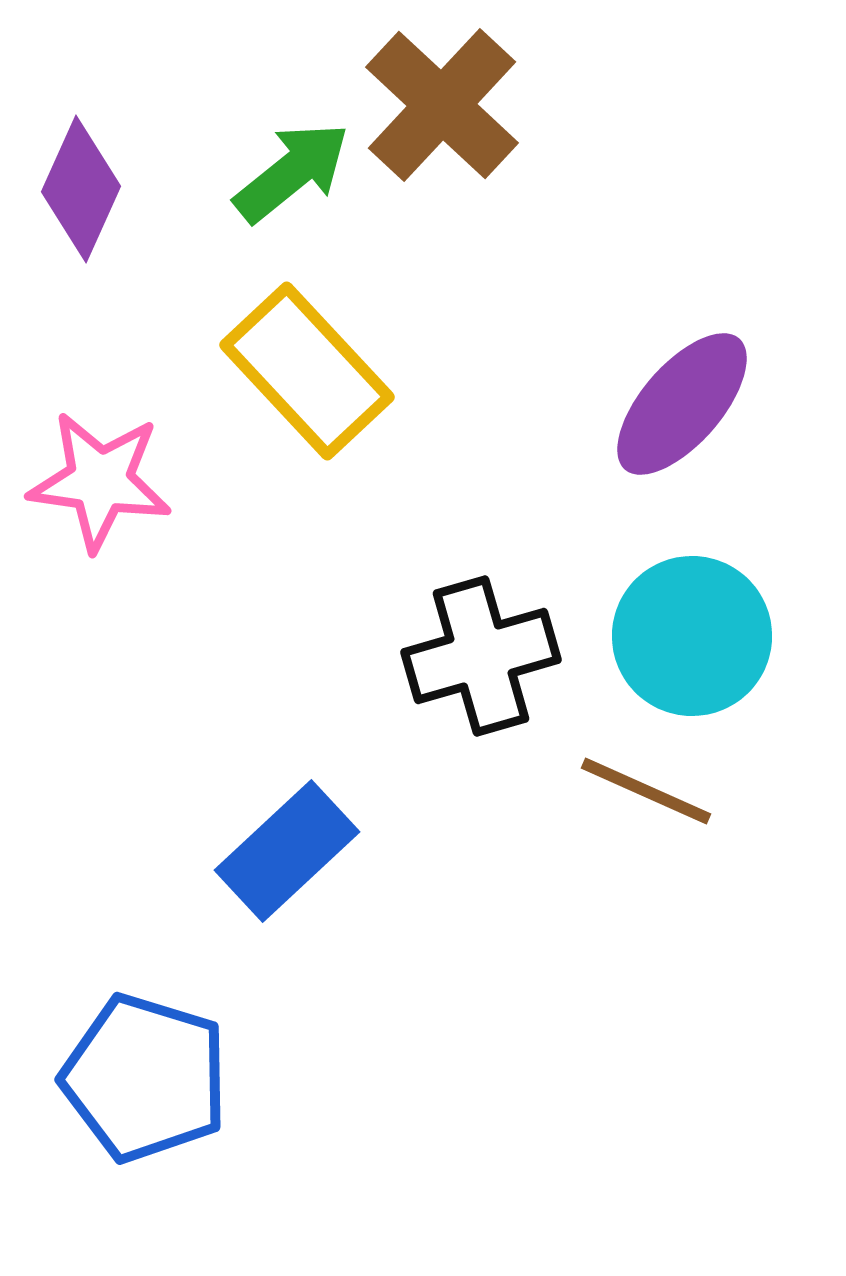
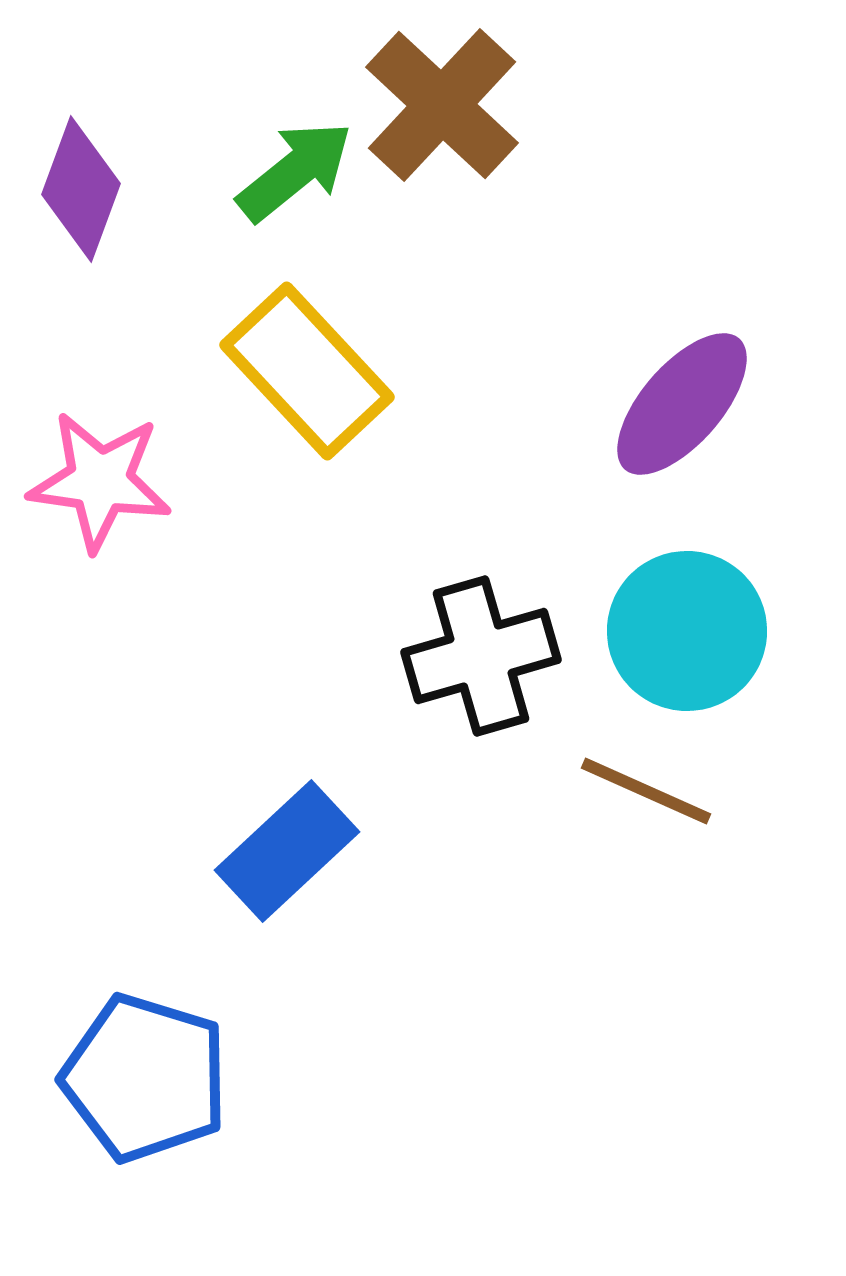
green arrow: moved 3 px right, 1 px up
purple diamond: rotated 4 degrees counterclockwise
cyan circle: moved 5 px left, 5 px up
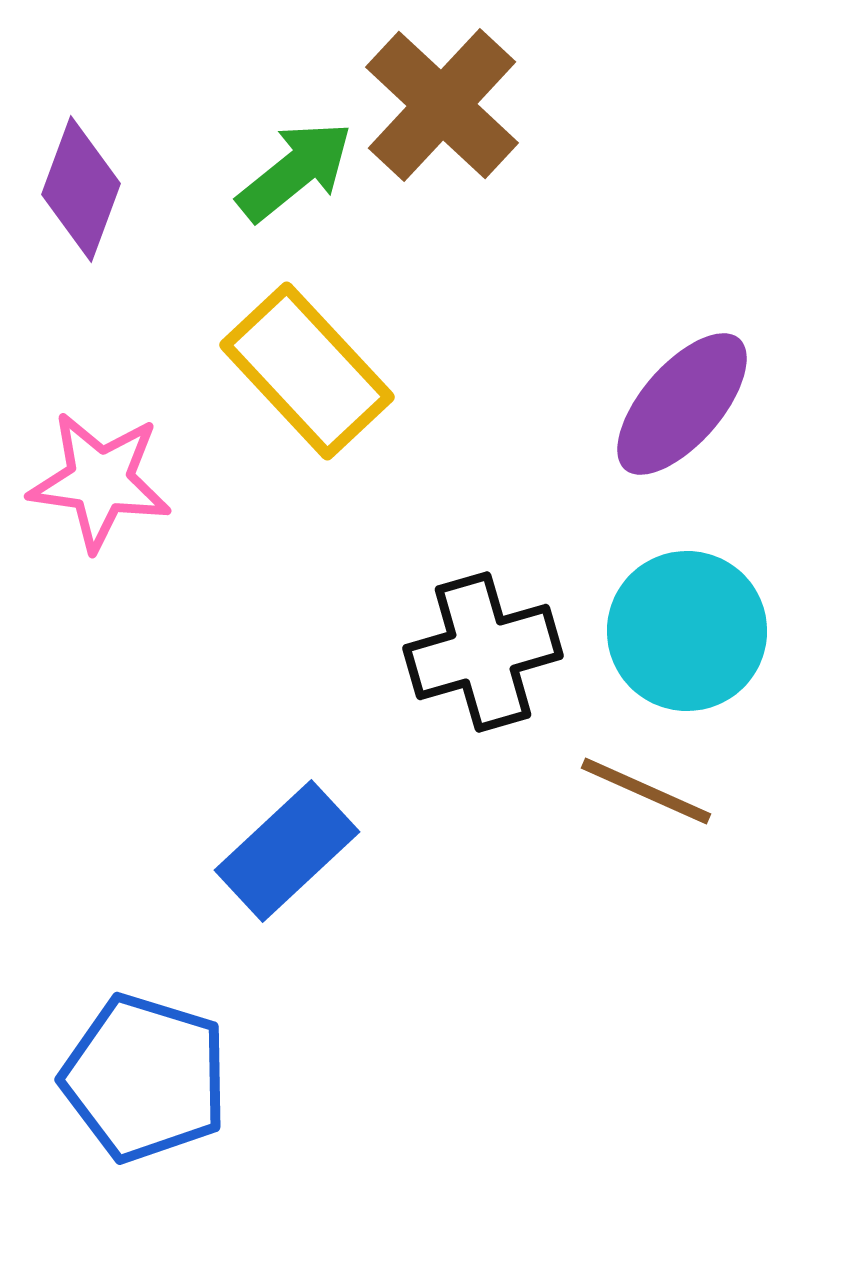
black cross: moved 2 px right, 4 px up
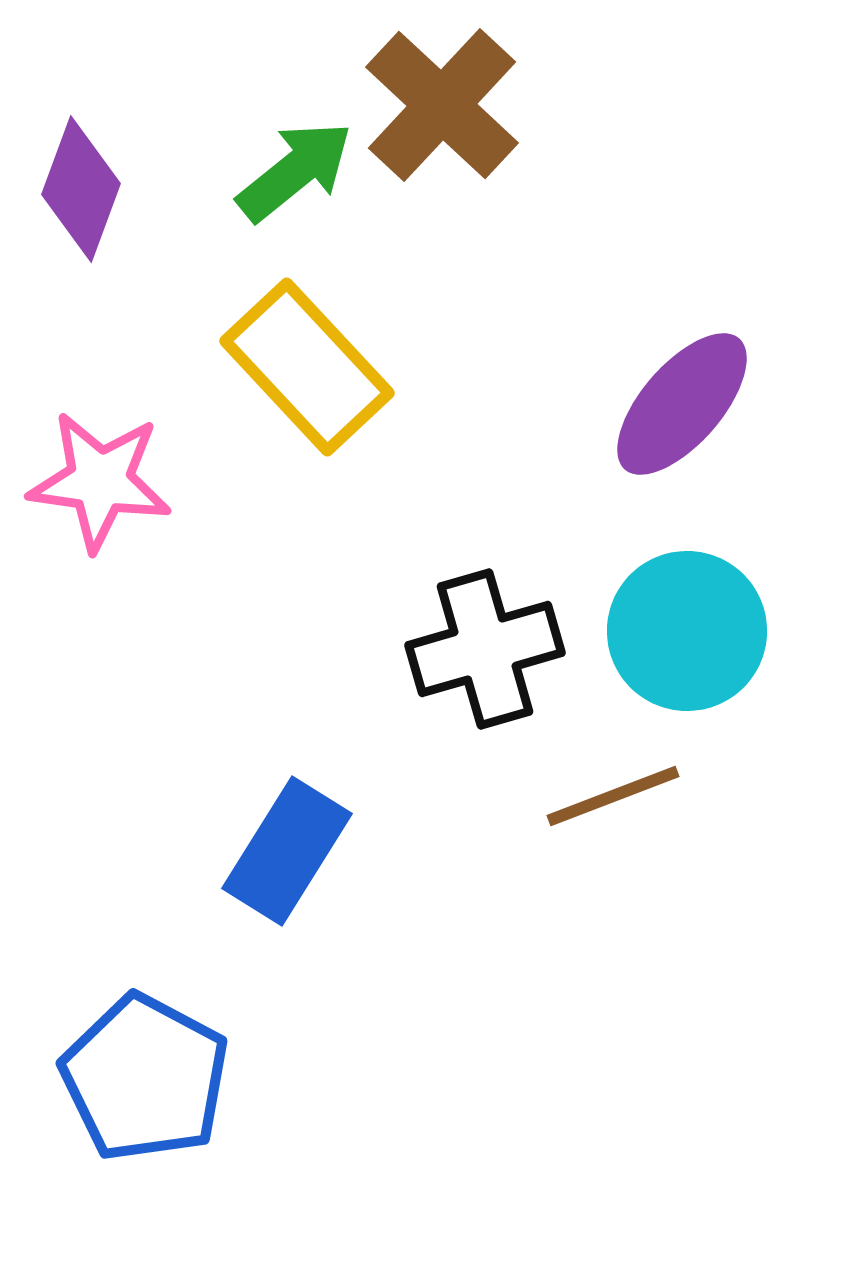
yellow rectangle: moved 4 px up
black cross: moved 2 px right, 3 px up
brown line: moved 33 px left, 5 px down; rotated 45 degrees counterclockwise
blue rectangle: rotated 15 degrees counterclockwise
blue pentagon: rotated 11 degrees clockwise
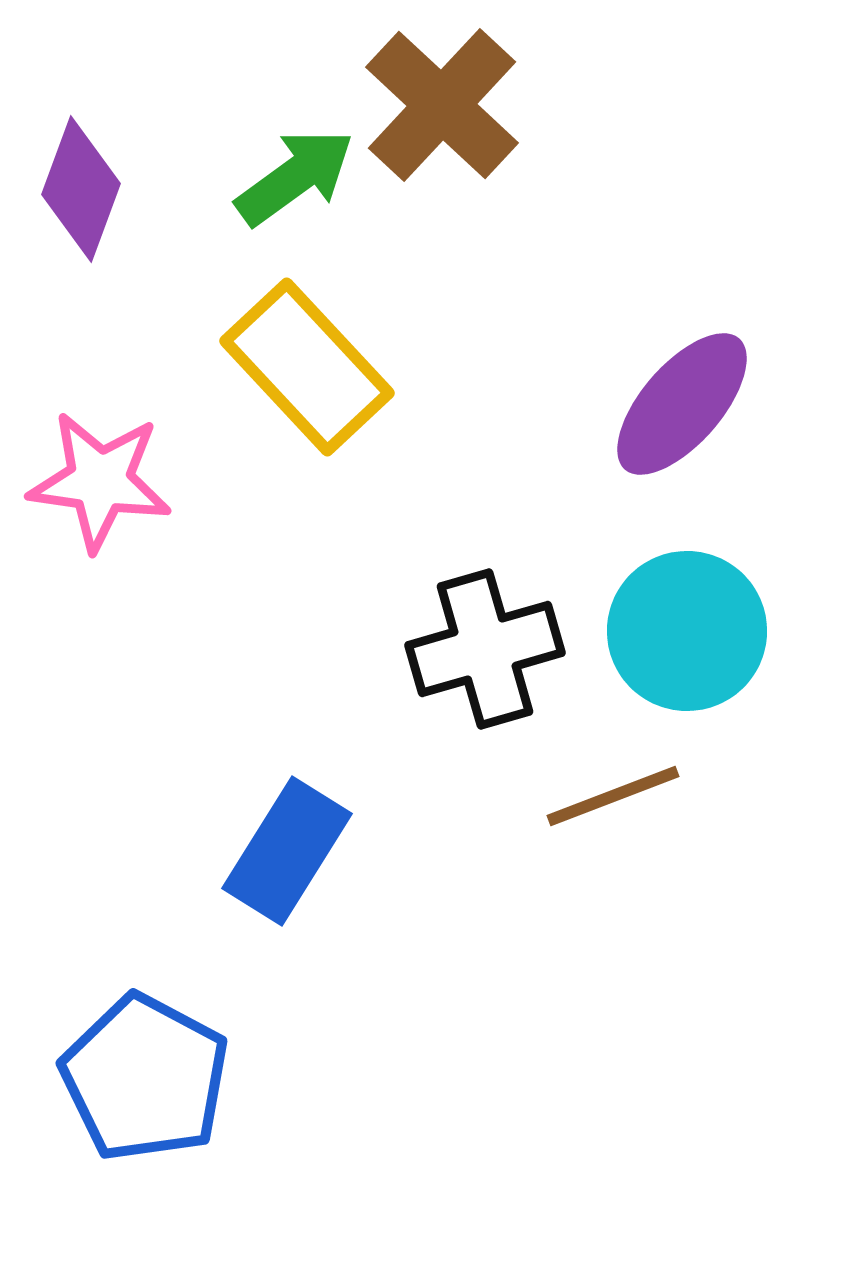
green arrow: moved 6 px down; rotated 3 degrees clockwise
